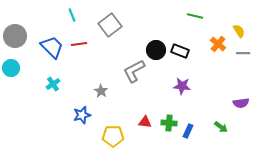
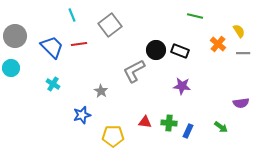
cyan cross: rotated 24 degrees counterclockwise
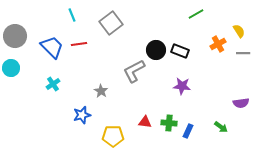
green line: moved 1 px right, 2 px up; rotated 42 degrees counterclockwise
gray square: moved 1 px right, 2 px up
orange cross: rotated 21 degrees clockwise
cyan cross: rotated 24 degrees clockwise
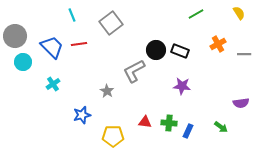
yellow semicircle: moved 18 px up
gray line: moved 1 px right, 1 px down
cyan circle: moved 12 px right, 6 px up
gray star: moved 6 px right
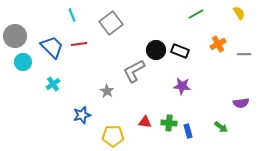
blue rectangle: rotated 40 degrees counterclockwise
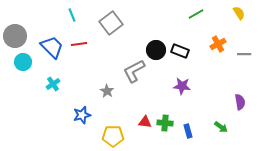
purple semicircle: moved 1 px left, 1 px up; rotated 91 degrees counterclockwise
green cross: moved 4 px left
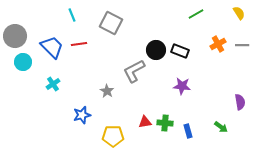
gray square: rotated 25 degrees counterclockwise
gray line: moved 2 px left, 9 px up
red triangle: rotated 16 degrees counterclockwise
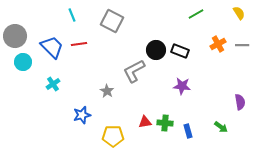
gray square: moved 1 px right, 2 px up
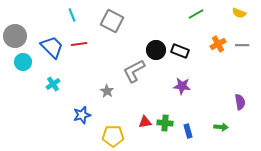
yellow semicircle: rotated 144 degrees clockwise
green arrow: rotated 32 degrees counterclockwise
